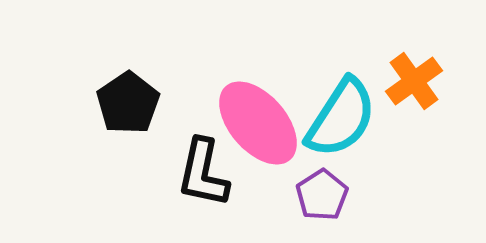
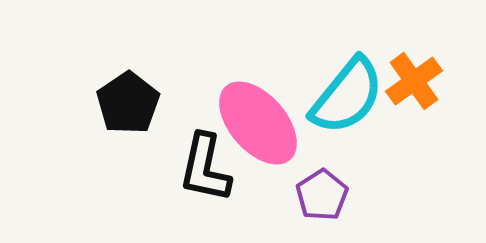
cyan semicircle: moved 6 px right, 22 px up; rotated 6 degrees clockwise
black L-shape: moved 2 px right, 5 px up
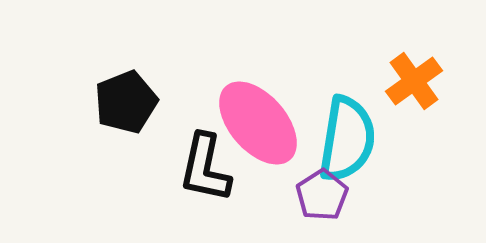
cyan semicircle: moved 43 px down; rotated 30 degrees counterclockwise
black pentagon: moved 2 px left, 1 px up; rotated 12 degrees clockwise
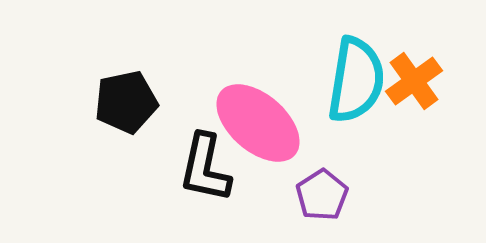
black pentagon: rotated 10 degrees clockwise
pink ellipse: rotated 8 degrees counterclockwise
cyan semicircle: moved 9 px right, 59 px up
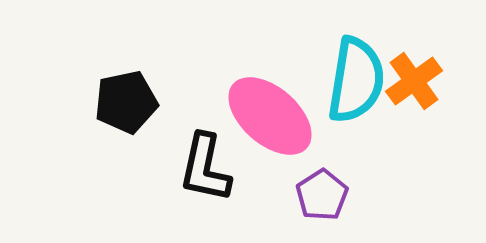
pink ellipse: moved 12 px right, 7 px up
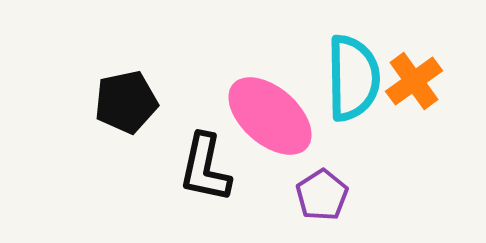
cyan semicircle: moved 3 px left, 2 px up; rotated 10 degrees counterclockwise
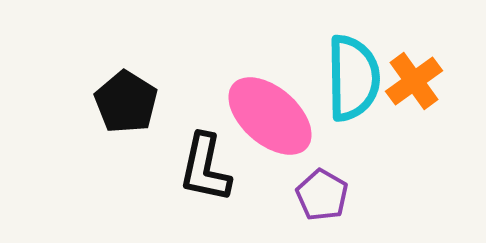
black pentagon: rotated 28 degrees counterclockwise
purple pentagon: rotated 9 degrees counterclockwise
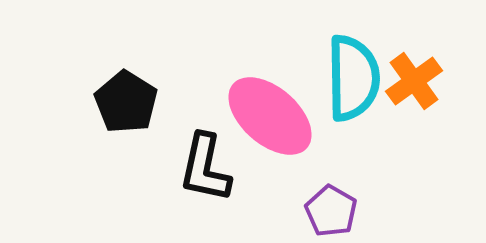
purple pentagon: moved 9 px right, 16 px down
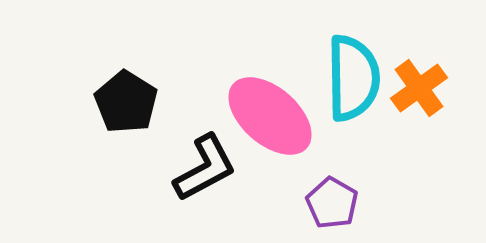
orange cross: moved 5 px right, 7 px down
black L-shape: rotated 130 degrees counterclockwise
purple pentagon: moved 1 px right, 8 px up
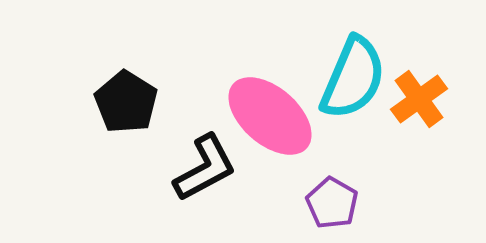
cyan semicircle: rotated 24 degrees clockwise
orange cross: moved 11 px down
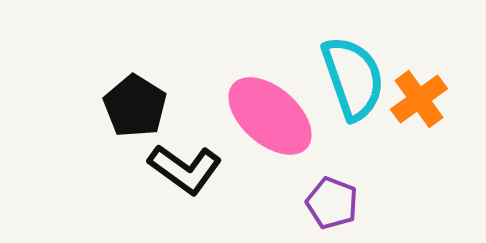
cyan semicircle: rotated 42 degrees counterclockwise
black pentagon: moved 9 px right, 4 px down
black L-shape: moved 20 px left, 1 px down; rotated 64 degrees clockwise
purple pentagon: rotated 9 degrees counterclockwise
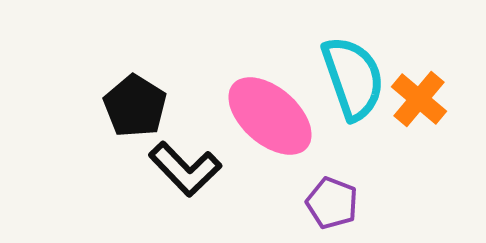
orange cross: rotated 14 degrees counterclockwise
black L-shape: rotated 10 degrees clockwise
